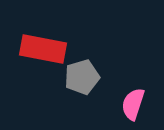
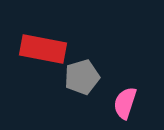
pink semicircle: moved 8 px left, 1 px up
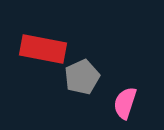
gray pentagon: rotated 8 degrees counterclockwise
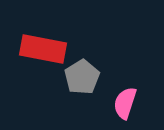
gray pentagon: rotated 8 degrees counterclockwise
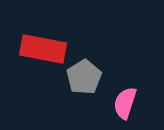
gray pentagon: moved 2 px right
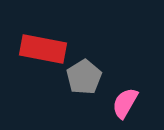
pink semicircle: rotated 12 degrees clockwise
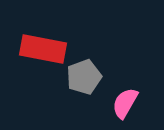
gray pentagon: rotated 12 degrees clockwise
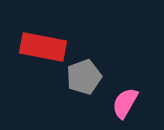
red rectangle: moved 2 px up
